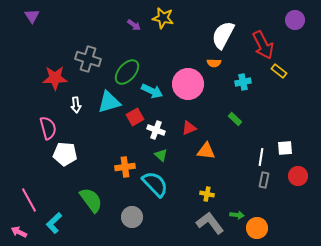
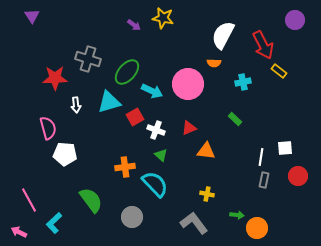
gray L-shape: moved 16 px left
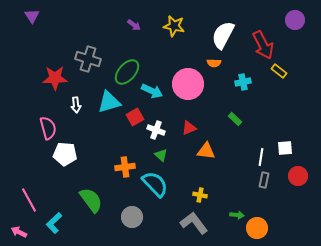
yellow star: moved 11 px right, 8 px down
yellow cross: moved 7 px left, 1 px down
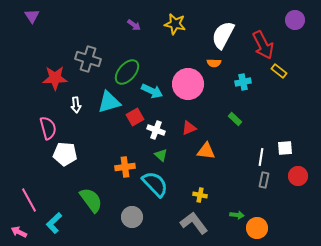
yellow star: moved 1 px right, 2 px up
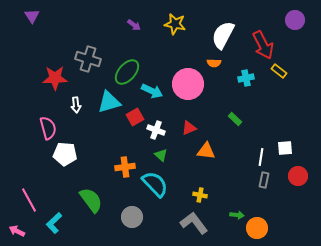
cyan cross: moved 3 px right, 4 px up
pink arrow: moved 2 px left, 1 px up
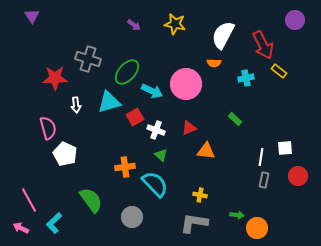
pink circle: moved 2 px left
white pentagon: rotated 20 degrees clockwise
gray L-shape: rotated 44 degrees counterclockwise
pink arrow: moved 4 px right, 3 px up
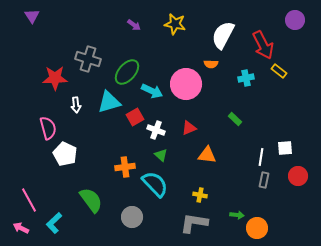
orange semicircle: moved 3 px left, 1 px down
orange triangle: moved 1 px right, 4 px down
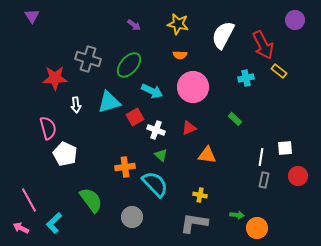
yellow star: moved 3 px right
orange semicircle: moved 31 px left, 9 px up
green ellipse: moved 2 px right, 7 px up
pink circle: moved 7 px right, 3 px down
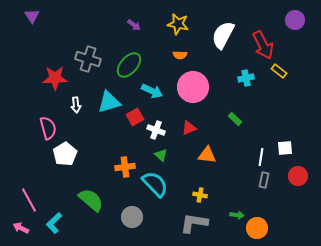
white pentagon: rotated 15 degrees clockwise
green semicircle: rotated 12 degrees counterclockwise
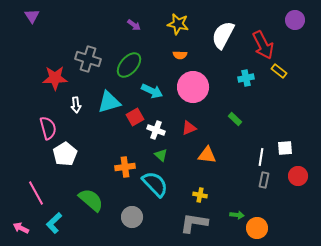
pink line: moved 7 px right, 7 px up
